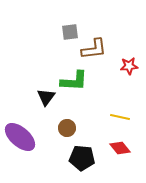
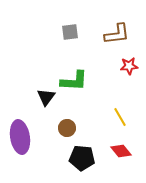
brown L-shape: moved 23 px right, 15 px up
yellow line: rotated 48 degrees clockwise
purple ellipse: rotated 40 degrees clockwise
red diamond: moved 1 px right, 3 px down
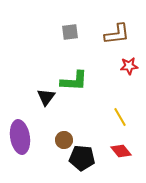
brown circle: moved 3 px left, 12 px down
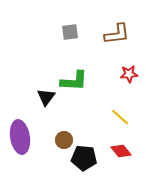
red star: moved 8 px down
yellow line: rotated 18 degrees counterclockwise
black pentagon: moved 2 px right
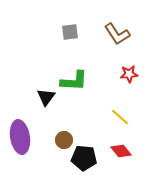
brown L-shape: rotated 64 degrees clockwise
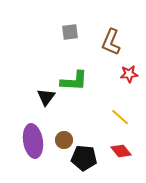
brown L-shape: moved 6 px left, 8 px down; rotated 56 degrees clockwise
purple ellipse: moved 13 px right, 4 px down
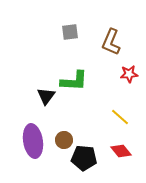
black triangle: moved 1 px up
